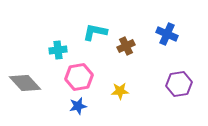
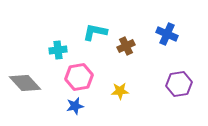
blue star: moved 3 px left
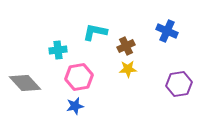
blue cross: moved 3 px up
yellow star: moved 8 px right, 22 px up
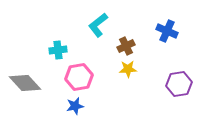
cyan L-shape: moved 3 px right, 7 px up; rotated 50 degrees counterclockwise
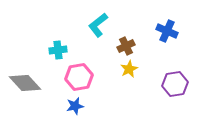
yellow star: moved 1 px right; rotated 24 degrees counterclockwise
purple hexagon: moved 4 px left
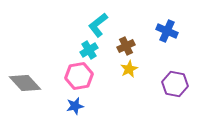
cyan cross: moved 31 px right; rotated 24 degrees counterclockwise
pink hexagon: moved 1 px up
purple hexagon: rotated 20 degrees clockwise
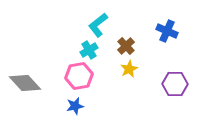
brown cross: rotated 18 degrees counterclockwise
purple hexagon: rotated 10 degrees counterclockwise
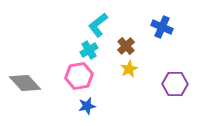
blue cross: moved 5 px left, 4 px up
blue star: moved 12 px right
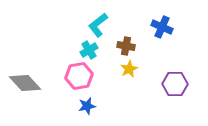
brown cross: rotated 36 degrees counterclockwise
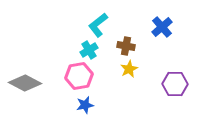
blue cross: rotated 25 degrees clockwise
gray diamond: rotated 20 degrees counterclockwise
blue star: moved 2 px left, 1 px up
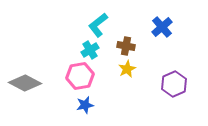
cyan cross: moved 1 px right
yellow star: moved 2 px left
pink hexagon: moved 1 px right
purple hexagon: moved 1 px left; rotated 25 degrees counterclockwise
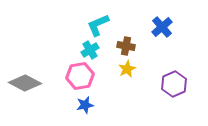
cyan L-shape: rotated 15 degrees clockwise
